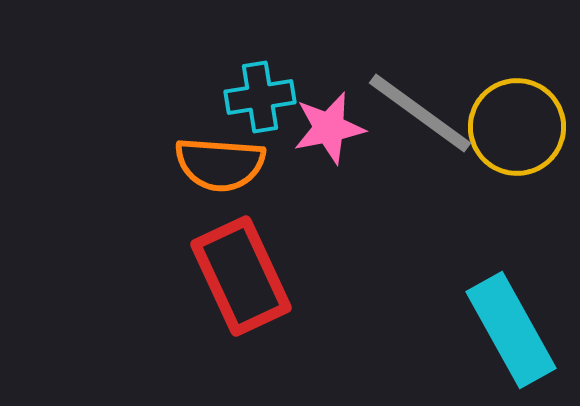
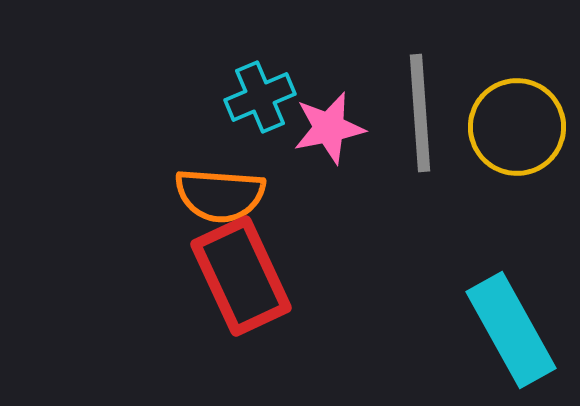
cyan cross: rotated 14 degrees counterclockwise
gray line: rotated 50 degrees clockwise
orange semicircle: moved 31 px down
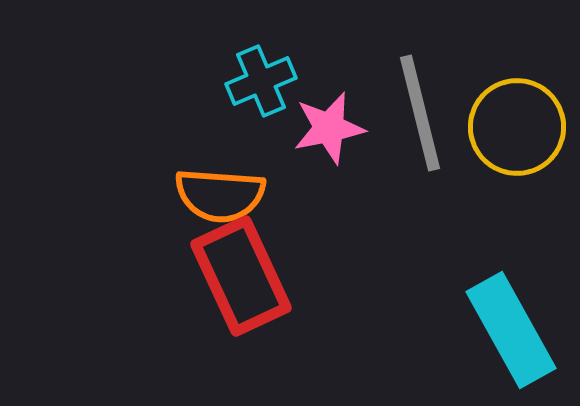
cyan cross: moved 1 px right, 16 px up
gray line: rotated 10 degrees counterclockwise
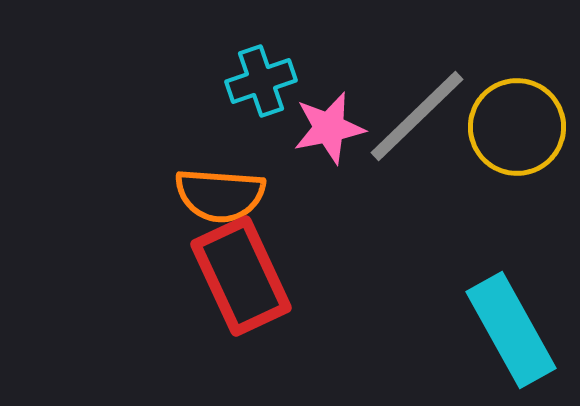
cyan cross: rotated 4 degrees clockwise
gray line: moved 3 px left, 3 px down; rotated 60 degrees clockwise
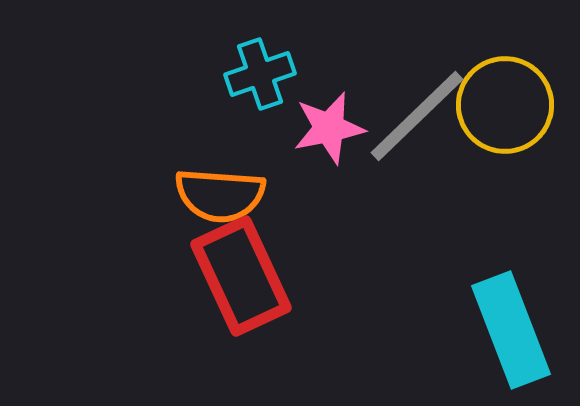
cyan cross: moved 1 px left, 7 px up
yellow circle: moved 12 px left, 22 px up
cyan rectangle: rotated 8 degrees clockwise
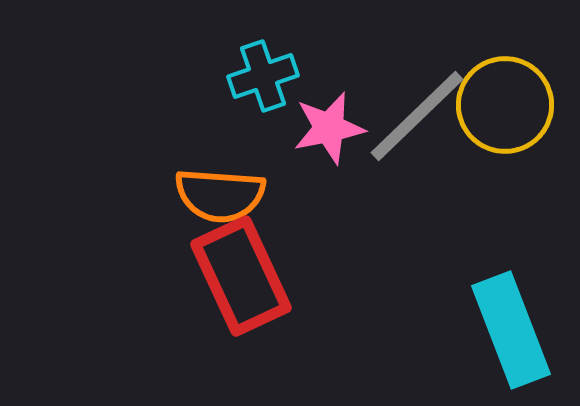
cyan cross: moved 3 px right, 2 px down
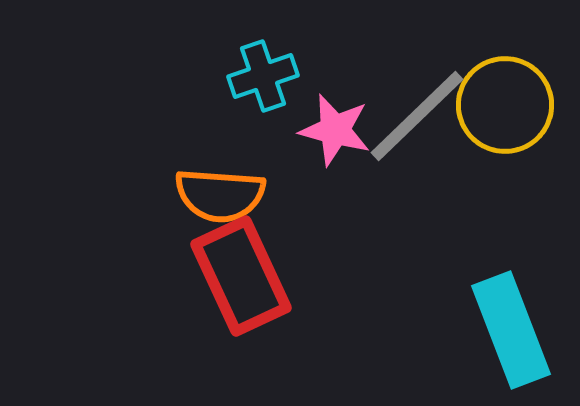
pink star: moved 6 px right, 2 px down; rotated 26 degrees clockwise
